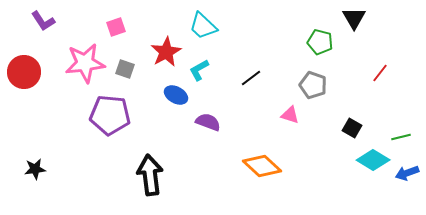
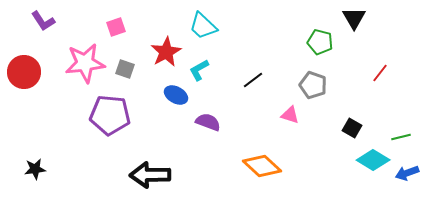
black line: moved 2 px right, 2 px down
black arrow: rotated 84 degrees counterclockwise
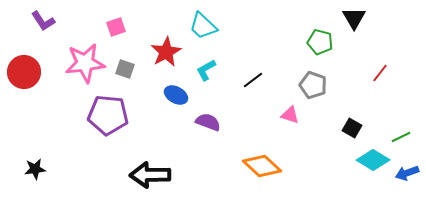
cyan L-shape: moved 7 px right
purple pentagon: moved 2 px left
green line: rotated 12 degrees counterclockwise
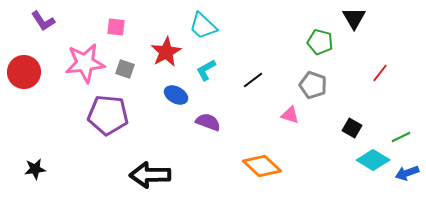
pink square: rotated 24 degrees clockwise
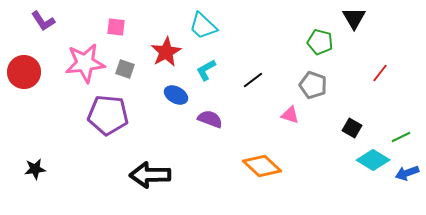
purple semicircle: moved 2 px right, 3 px up
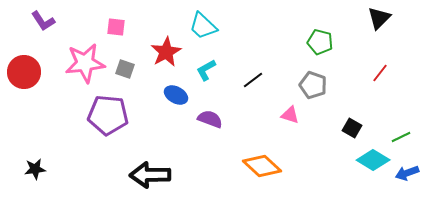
black triangle: moved 25 px right; rotated 15 degrees clockwise
